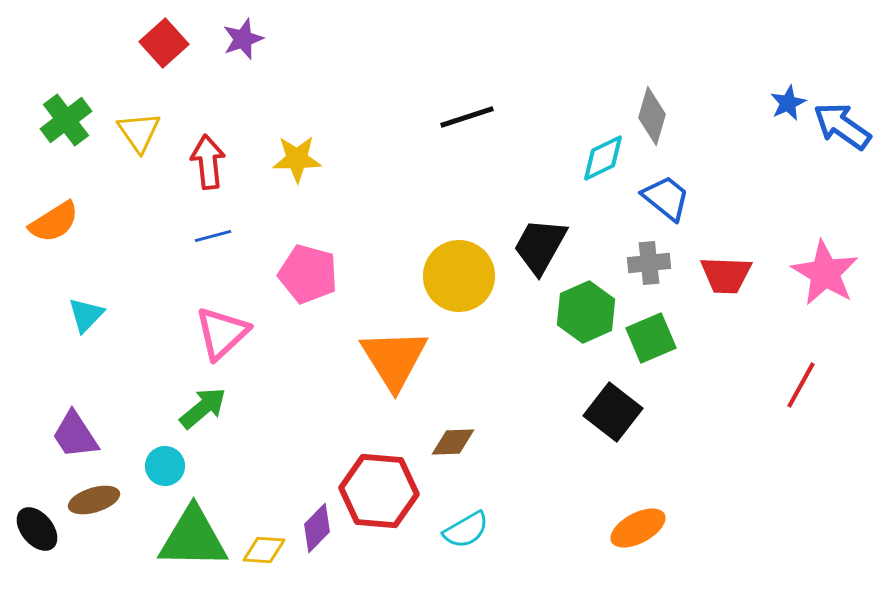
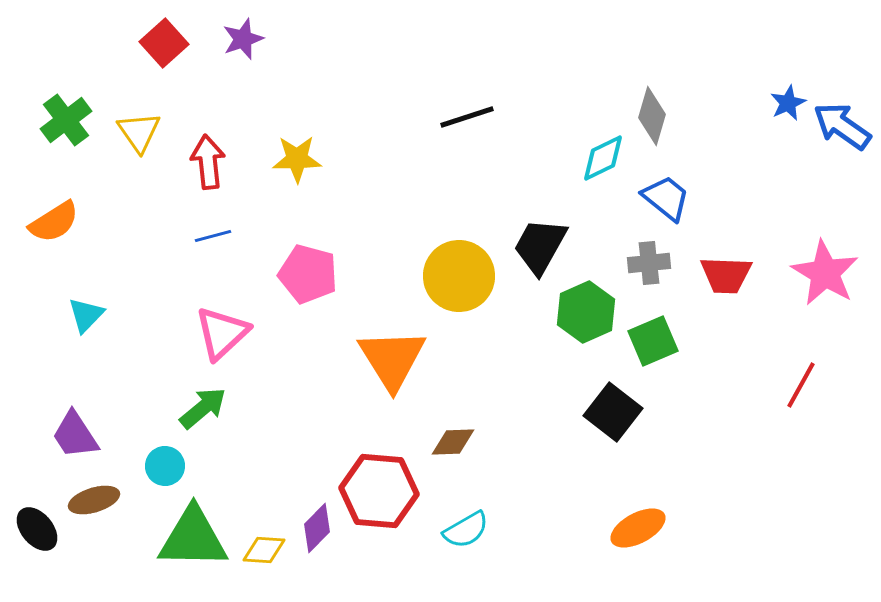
green square: moved 2 px right, 3 px down
orange triangle: moved 2 px left
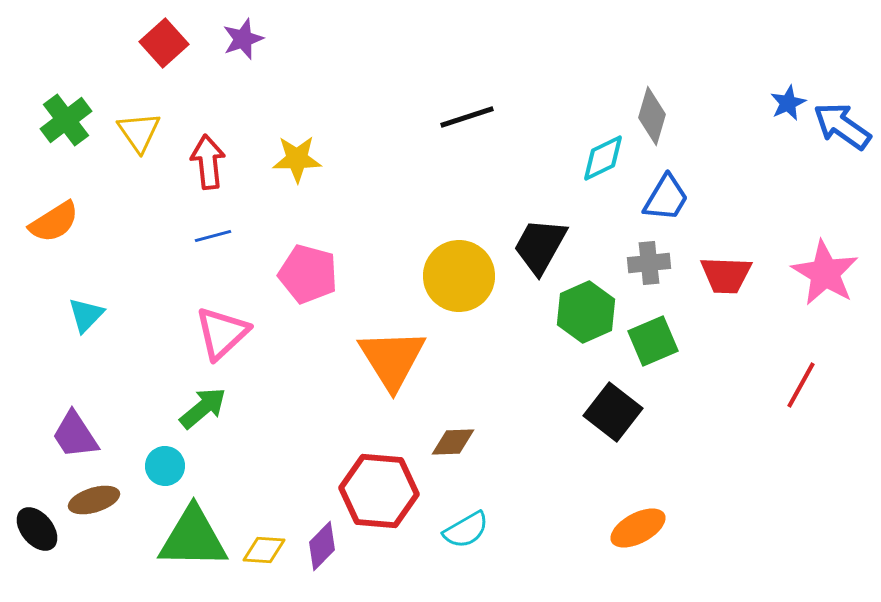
blue trapezoid: rotated 82 degrees clockwise
purple diamond: moved 5 px right, 18 px down
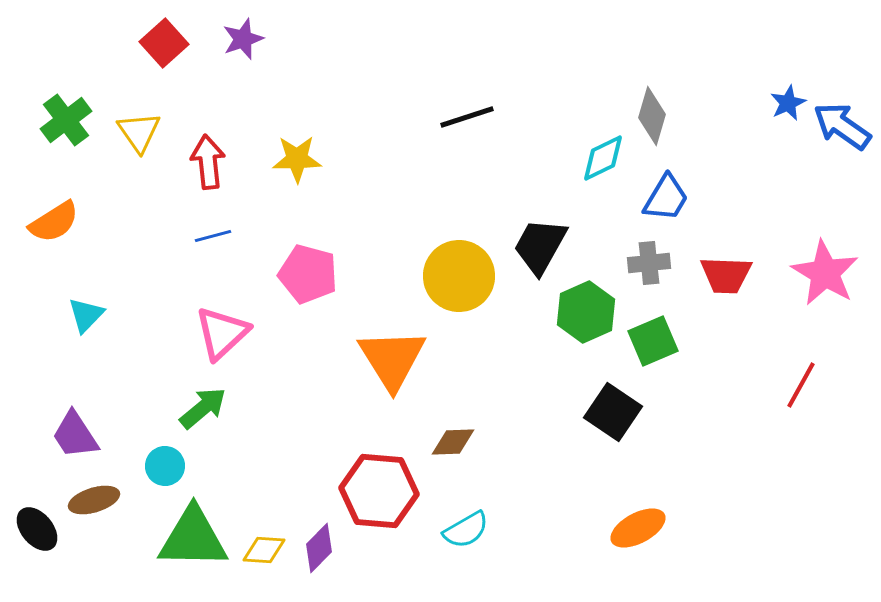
black square: rotated 4 degrees counterclockwise
purple diamond: moved 3 px left, 2 px down
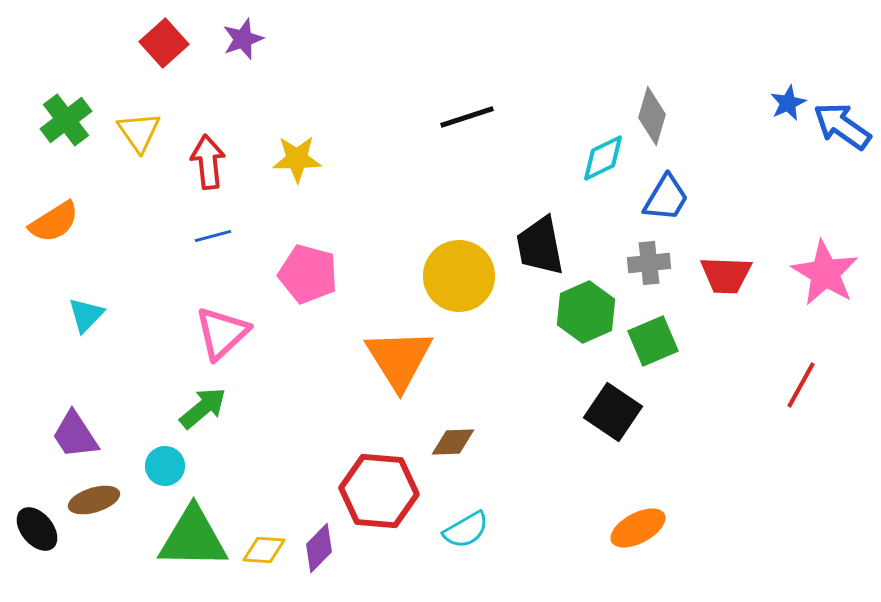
black trapezoid: rotated 40 degrees counterclockwise
orange triangle: moved 7 px right
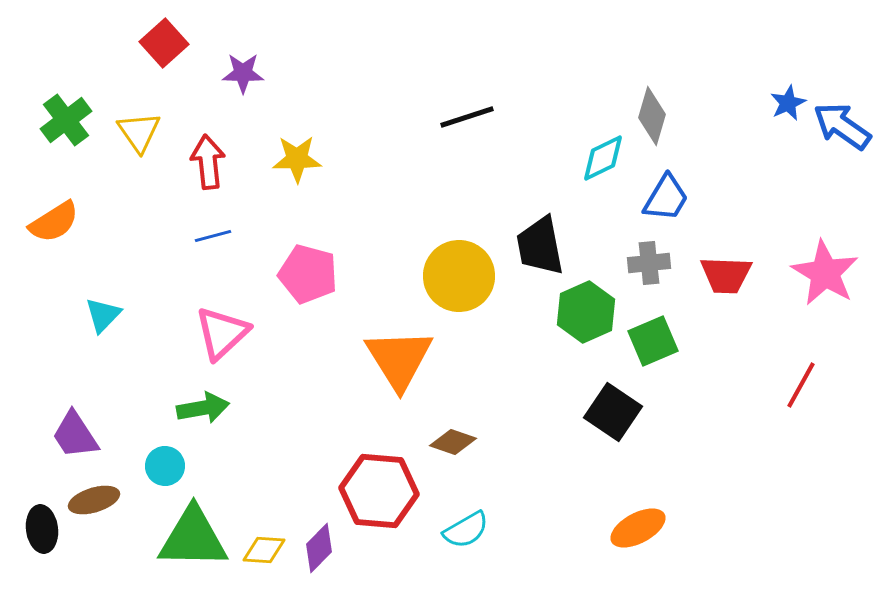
purple star: moved 34 px down; rotated 21 degrees clockwise
cyan triangle: moved 17 px right
green arrow: rotated 30 degrees clockwise
brown diamond: rotated 21 degrees clockwise
black ellipse: moved 5 px right; rotated 33 degrees clockwise
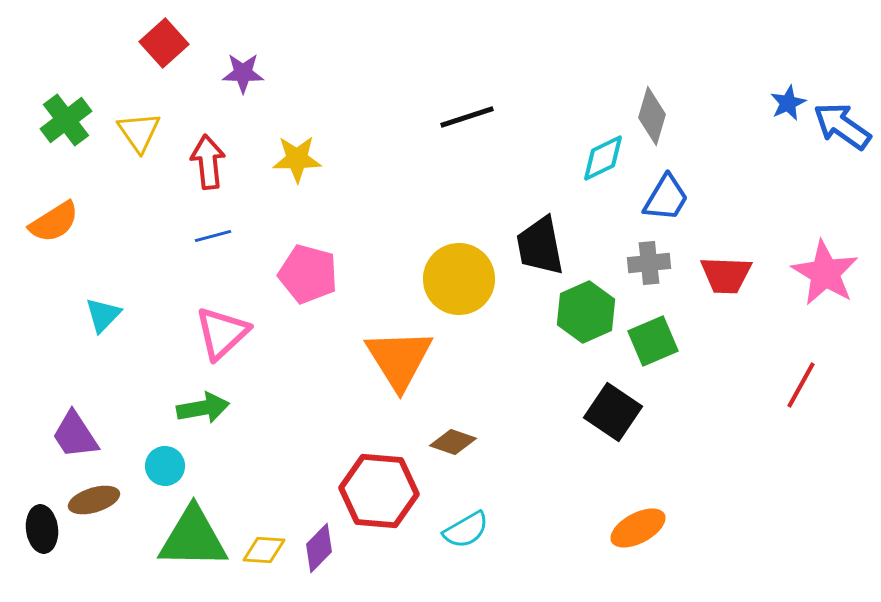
yellow circle: moved 3 px down
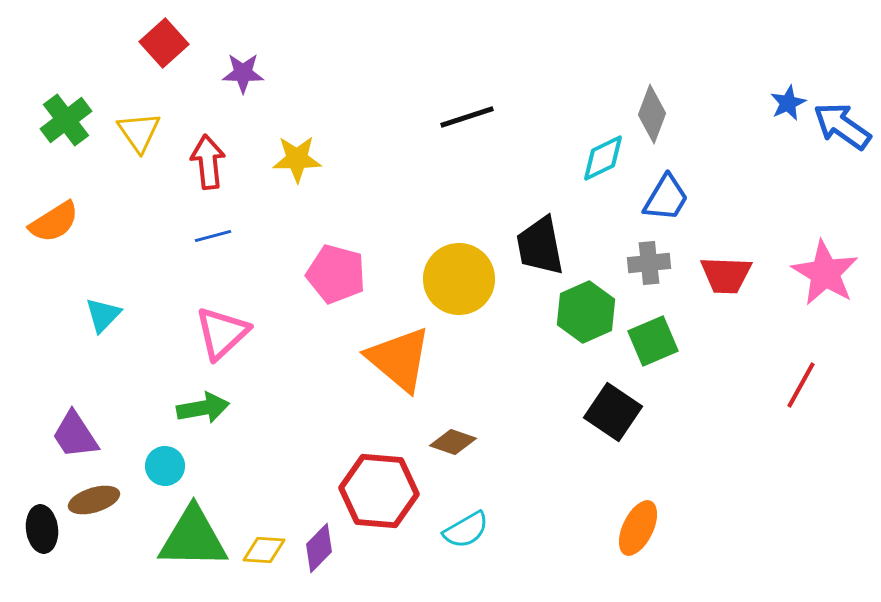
gray diamond: moved 2 px up; rotated 4 degrees clockwise
pink pentagon: moved 28 px right
orange triangle: rotated 18 degrees counterclockwise
orange ellipse: rotated 36 degrees counterclockwise
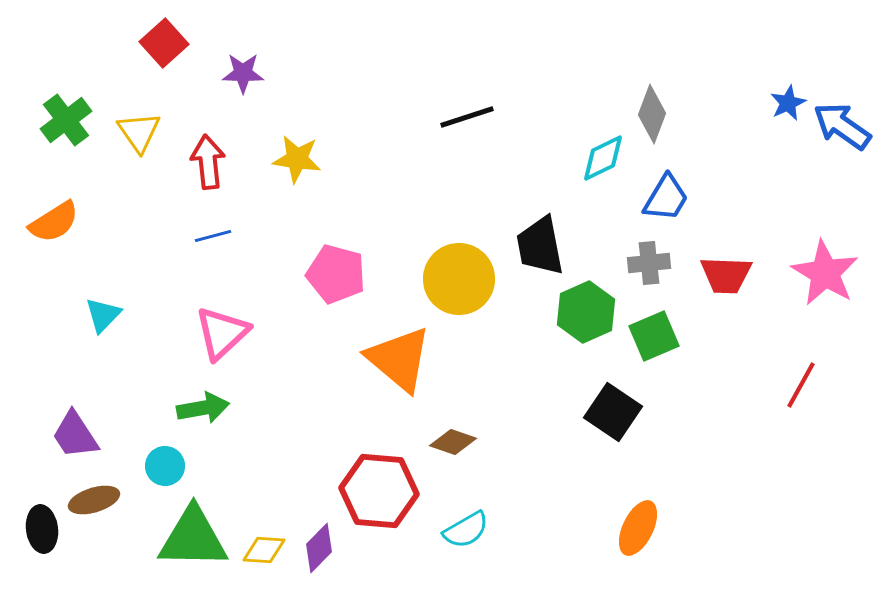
yellow star: rotated 9 degrees clockwise
green square: moved 1 px right, 5 px up
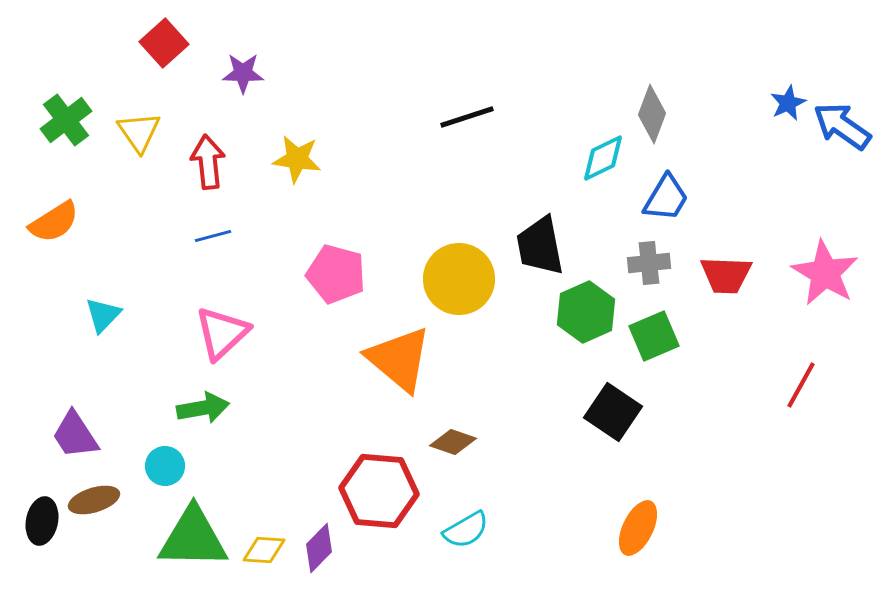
black ellipse: moved 8 px up; rotated 18 degrees clockwise
